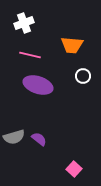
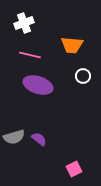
pink square: rotated 21 degrees clockwise
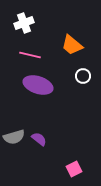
orange trapezoid: rotated 35 degrees clockwise
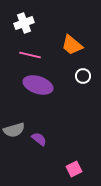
gray semicircle: moved 7 px up
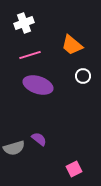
pink line: rotated 30 degrees counterclockwise
gray semicircle: moved 18 px down
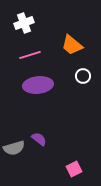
purple ellipse: rotated 24 degrees counterclockwise
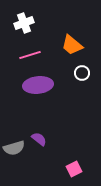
white circle: moved 1 px left, 3 px up
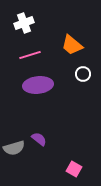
white circle: moved 1 px right, 1 px down
pink square: rotated 35 degrees counterclockwise
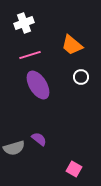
white circle: moved 2 px left, 3 px down
purple ellipse: rotated 64 degrees clockwise
